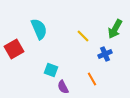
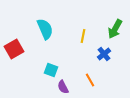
cyan semicircle: moved 6 px right
yellow line: rotated 56 degrees clockwise
blue cross: moved 1 px left; rotated 16 degrees counterclockwise
orange line: moved 2 px left, 1 px down
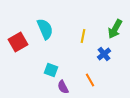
red square: moved 4 px right, 7 px up
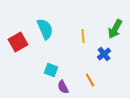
yellow line: rotated 16 degrees counterclockwise
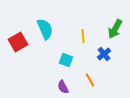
cyan square: moved 15 px right, 10 px up
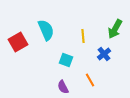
cyan semicircle: moved 1 px right, 1 px down
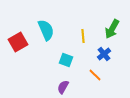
green arrow: moved 3 px left
orange line: moved 5 px right, 5 px up; rotated 16 degrees counterclockwise
purple semicircle: rotated 56 degrees clockwise
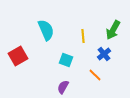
green arrow: moved 1 px right, 1 px down
red square: moved 14 px down
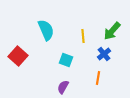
green arrow: moved 1 px left, 1 px down; rotated 12 degrees clockwise
red square: rotated 18 degrees counterclockwise
orange line: moved 3 px right, 3 px down; rotated 56 degrees clockwise
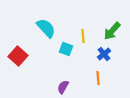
cyan semicircle: moved 2 px up; rotated 20 degrees counterclockwise
cyan square: moved 11 px up
orange line: rotated 16 degrees counterclockwise
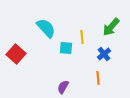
green arrow: moved 1 px left, 4 px up
yellow line: moved 1 px left, 1 px down
cyan square: moved 1 px up; rotated 16 degrees counterclockwise
red square: moved 2 px left, 2 px up
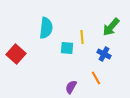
cyan semicircle: rotated 50 degrees clockwise
cyan square: moved 1 px right
blue cross: rotated 24 degrees counterclockwise
orange line: moved 2 px left; rotated 24 degrees counterclockwise
purple semicircle: moved 8 px right
